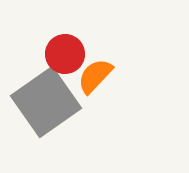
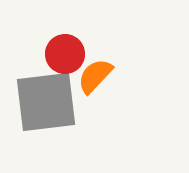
gray square: rotated 28 degrees clockwise
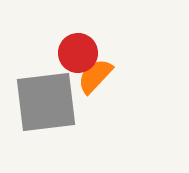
red circle: moved 13 px right, 1 px up
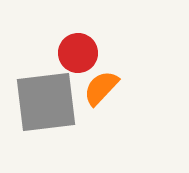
orange semicircle: moved 6 px right, 12 px down
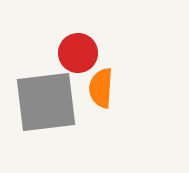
orange semicircle: rotated 39 degrees counterclockwise
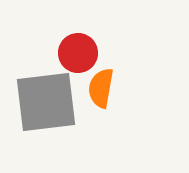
orange semicircle: rotated 6 degrees clockwise
